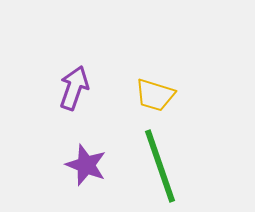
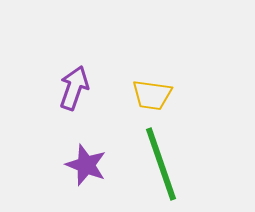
yellow trapezoid: moved 3 px left; rotated 9 degrees counterclockwise
green line: moved 1 px right, 2 px up
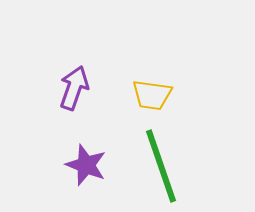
green line: moved 2 px down
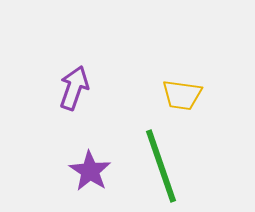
yellow trapezoid: moved 30 px right
purple star: moved 4 px right, 6 px down; rotated 12 degrees clockwise
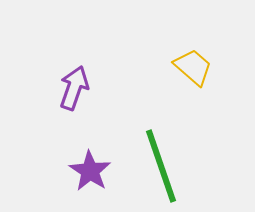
yellow trapezoid: moved 11 px right, 28 px up; rotated 147 degrees counterclockwise
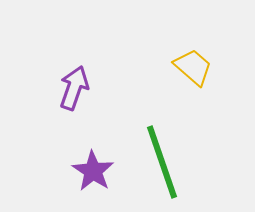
green line: moved 1 px right, 4 px up
purple star: moved 3 px right
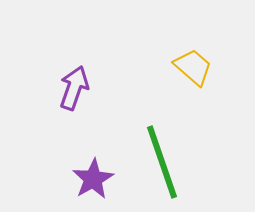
purple star: moved 8 px down; rotated 9 degrees clockwise
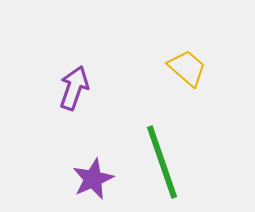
yellow trapezoid: moved 6 px left, 1 px down
purple star: rotated 6 degrees clockwise
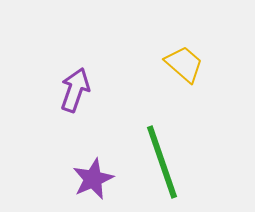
yellow trapezoid: moved 3 px left, 4 px up
purple arrow: moved 1 px right, 2 px down
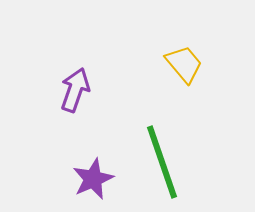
yellow trapezoid: rotated 9 degrees clockwise
